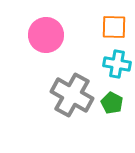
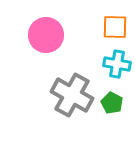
orange square: moved 1 px right
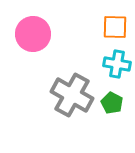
pink circle: moved 13 px left, 1 px up
